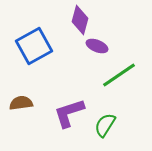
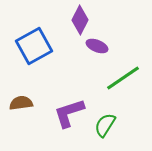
purple diamond: rotated 12 degrees clockwise
green line: moved 4 px right, 3 px down
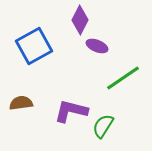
purple L-shape: moved 2 px right, 2 px up; rotated 32 degrees clockwise
green semicircle: moved 2 px left, 1 px down
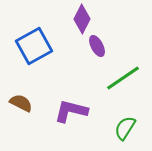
purple diamond: moved 2 px right, 1 px up
purple ellipse: rotated 40 degrees clockwise
brown semicircle: rotated 35 degrees clockwise
green semicircle: moved 22 px right, 2 px down
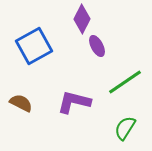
green line: moved 2 px right, 4 px down
purple L-shape: moved 3 px right, 9 px up
